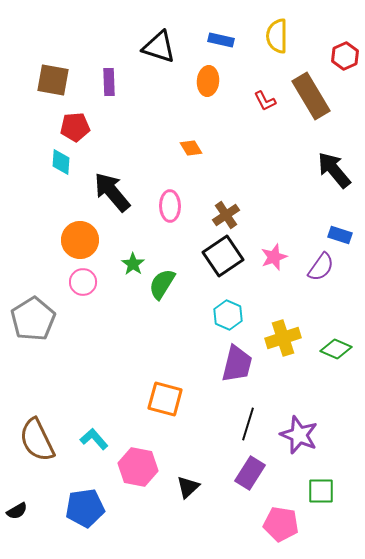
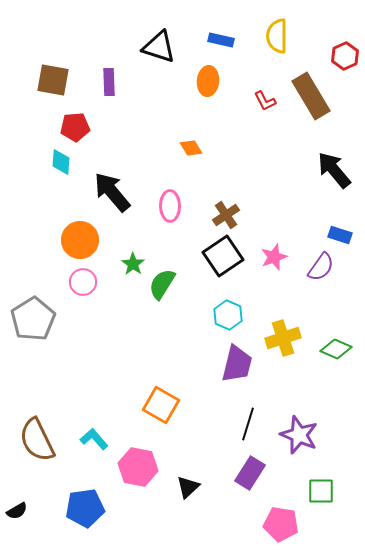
orange square at (165, 399): moved 4 px left, 6 px down; rotated 15 degrees clockwise
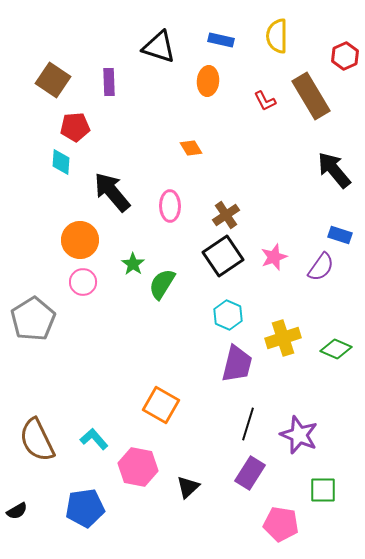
brown square at (53, 80): rotated 24 degrees clockwise
green square at (321, 491): moved 2 px right, 1 px up
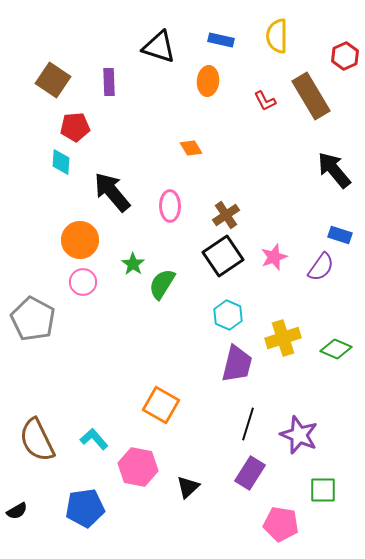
gray pentagon at (33, 319): rotated 12 degrees counterclockwise
